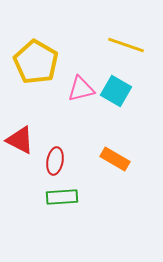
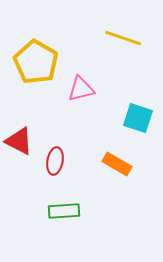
yellow line: moved 3 px left, 7 px up
cyan square: moved 22 px right, 27 px down; rotated 12 degrees counterclockwise
red triangle: moved 1 px left, 1 px down
orange rectangle: moved 2 px right, 5 px down
green rectangle: moved 2 px right, 14 px down
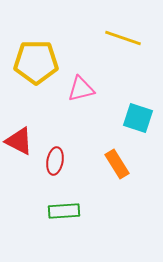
yellow pentagon: rotated 30 degrees counterclockwise
orange rectangle: rotated 28 degrees clockwise
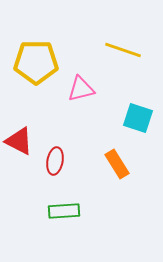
yellow line: moved 12 px down
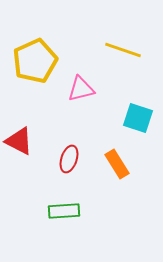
yellow pentagon: moved 1 px left, 1 px up; rotated 24 degrees counterclockwise
red ellipse: moved 14 px right, 2 px up; rotated 8 degrees clockwise
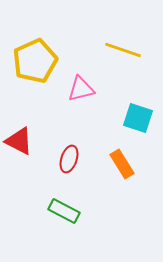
orange rectangle: moved 5 px right
green rectangle: rotated 32 degrees clockwise
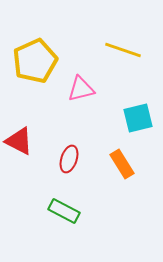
cyan square: rotated 32 degrees counterclockwise
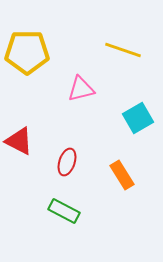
yellow pentagon: moved 8 px left, 9 px up; rotated 24 degrees clockwise
cyan square: rotated 16 degrees counterclockwise
red ellipse: moved 2 px left, 3 px down
orange rectangle: moved 11 px down
